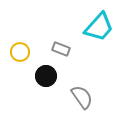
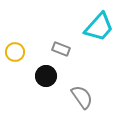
yellow circle: moved 5 px left
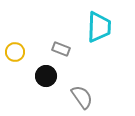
cyan trapezoid: rotated 40 degrees counterclockwise
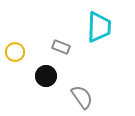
gray rectangle: moved 2 px up
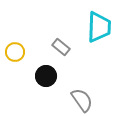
gray rectangle: rotated 18 degrees clockwise
gray semicircle: moved 3 px down
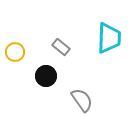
cyan trapezoid: moved 10 px right, 11 px down
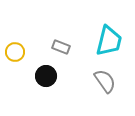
cyan trapezoid: moved 3 px down; rotated 12 degrees clockwise
gray rectangle: rotated 18 degrees counterclockwise
gray semicircle: moved 23 px right, 19 px up
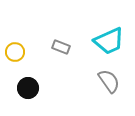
cyan trapezoid: rotated 52 degrees clockwise
black circle: moved 18 px left, 12 px down
gray semicircle: moved 4 px right
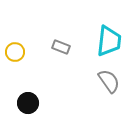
cyan trapezoid: rotated 60 degrees counterclockwise
black circle: moved 15 px down
